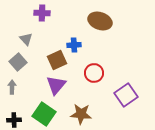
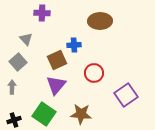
brown ellipse: rotated 20 degrees counterclockwise
black cross: rotated 16 degrees counterclockwise
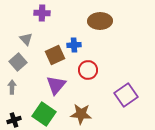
brown square: moved 2 px left, 5 px up
red circle: moved 6 px left, 3 px up
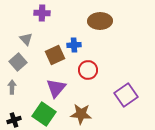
purple triangle: moved 3 px down
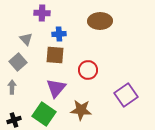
blue cross: moved 15 px left, 11 px up
brown square: rotated 30 degrees clockwise
brown star: moved 4 px up
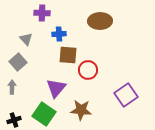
brown square: moved 13 px right
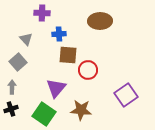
black cross: moved 3 px left, 11 px up
